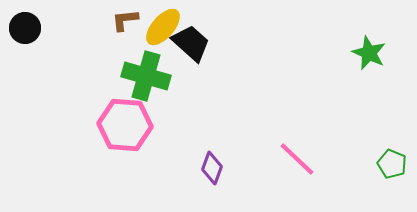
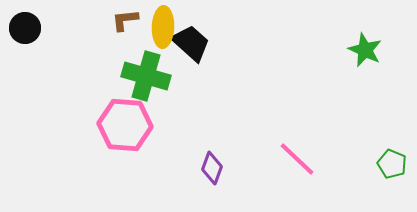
yellow ellipse: rotated 39 degrees counterclockwise
green star: moved 4 px left, 3 px up
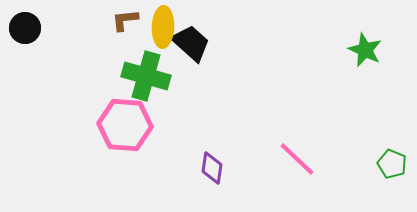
purple diamond: rotated 12 degrees counterclockwise
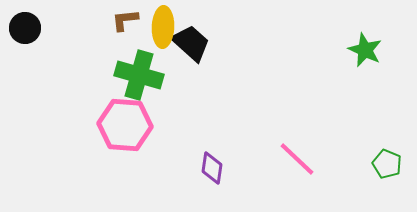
green cross: moved 7 px left, 1 px up
green pentagon: moved 5 px left
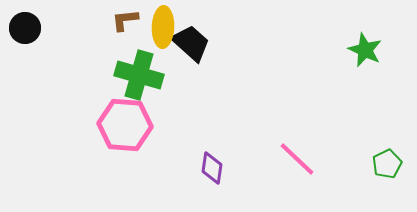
green pentagon: rotated 24 degrees clockwise
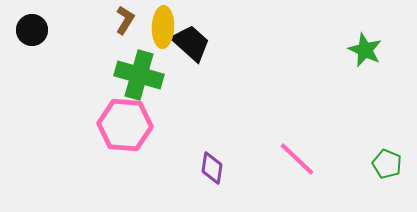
brown L-shape: rotated 128 degrees clockwise
black circle: moved 7 px right, 2 px down
green pentagon: rotated 24 degrees counterclockwise
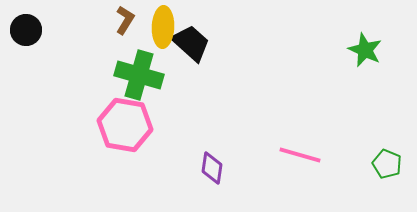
black circle: moved 6 px left
pink hexagon: rotated 6 degrees clockwise
pink line: moved 3 px right, 4 px up; rotated 27 degrees counterclockwise
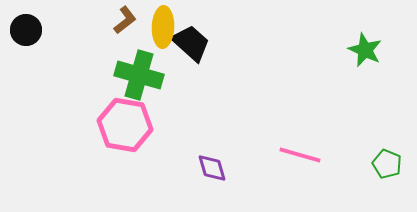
brown L-shape: rotated 20 degrees clockwise
purple diamond: rotated 24 degrees counterclockwise
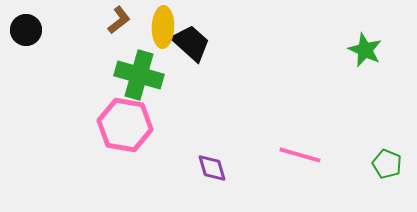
brown L-shape: moved 6 px left
